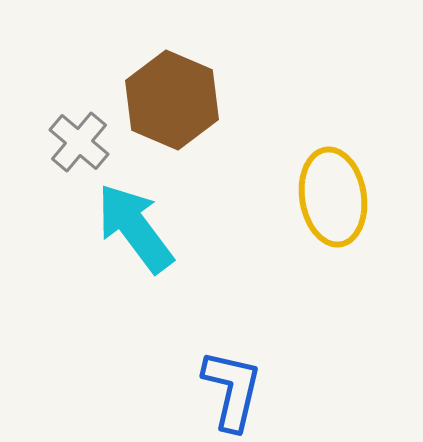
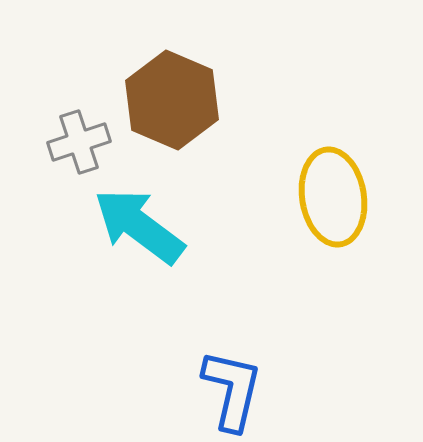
gray cross: rotated 32 degrees clockwise
cyan arrow: moved 4 px right, 2 px up; rotated 16 degrees counterclockwise
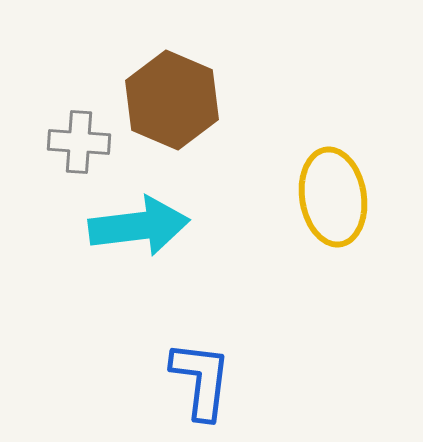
gray cross: rotated 22 degrees clockwise
cyan arrow: rotated 136 degrees clockwise
blue L-shape: moved 31 px left, 10 px up; rotated 6 degrees counterclockwise
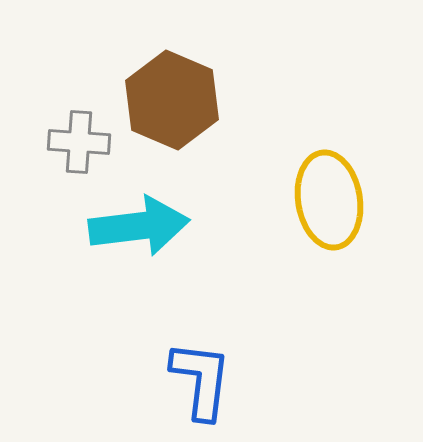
yellow ellipse: moved 4 px left, 3 px down
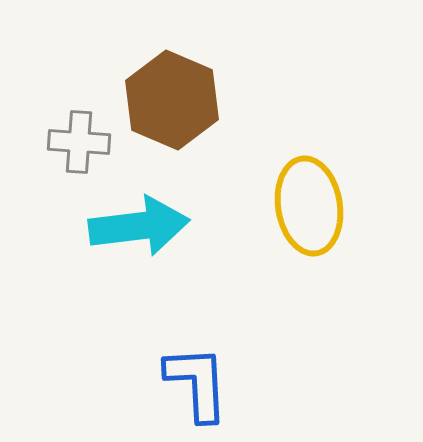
yellow ellipse: moved 20 px left, 6 px down
blue L-shape: moved 4 px left, 3 px down; rotated 10 degrees counterclockwise
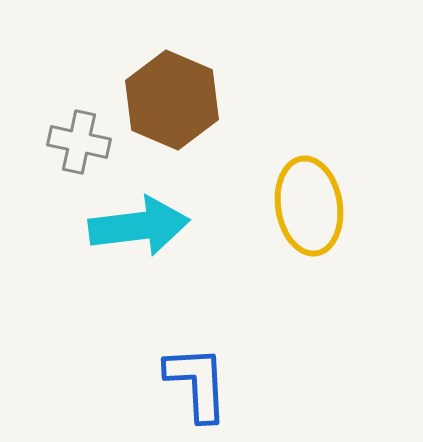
gray cross: rotated 8 degrees clockwise
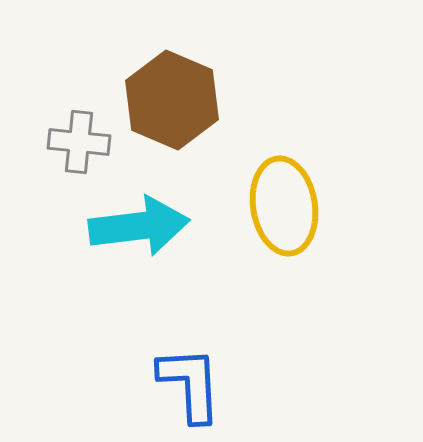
gray cross: rotated 6 degrees counterclockwise
yellow ellipse: moved 25 px left
blue L-shape: moved 7 px left, 1 px down
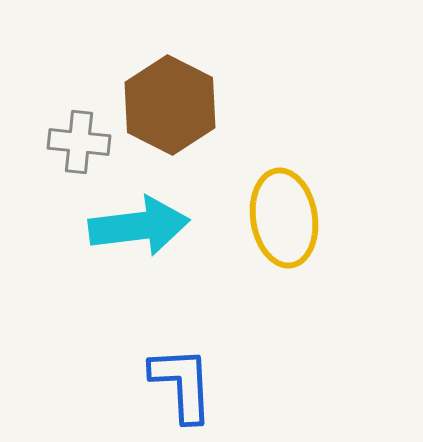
brown hexagon: moved 2 px left, 5 px down; rotated 4 degrees clockwise
yellow ellipse: moved 12 px down
blue L-shape: moved 8 px left
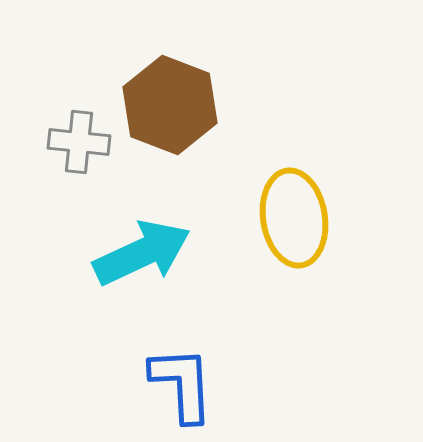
brown hexagon: rotated 6 degrees counterclockwise
yellow ellipse: moved 10 px right
cyan arrow: moved 3 px right, 27 px down; rotated 18 degrees counterclockwise
